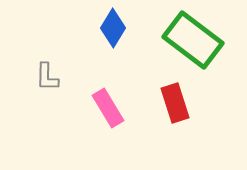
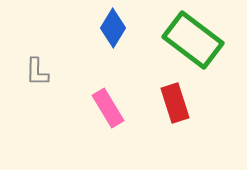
gray L-shape: moved 10 px left, 5 px up
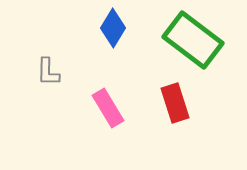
gray L-shape: moved 11 px right
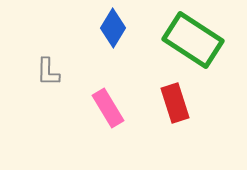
green rectangle: rotated 4 degrees counterclockwise
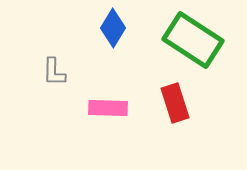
gray L-shape: moved 6 px right
pink rectangle: rotated 57 degrees counterclockwise
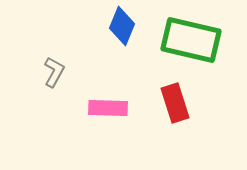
blue diamond: moved 9 px right, 2 px up; rotated 9 degrees counterclockwise
green rectangle: moved 2 px left; rotated 20 degrees counterclockwise
gray L-shape: rotated 152 degrees counterclockwise
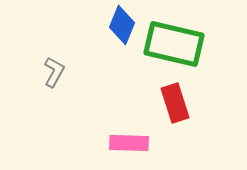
blue diamond: moved 1 px up
green rectangle: moved 17 px left, 4 px down
pink rectangle: moved 21 px right, 35 px down
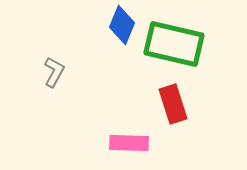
red rectangle: moved 2 px left, 1 px down
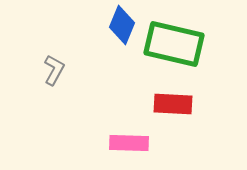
gray L-shape: moved 2 px up
red rectangle: rotated 69 degrees counterclockwise
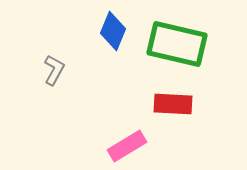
blue diamond: moved 9 px left, 6 px down
green rectangle: moved 3 px right
pink rectangle: moved 2 px left, 3 px down; rotated 33 degrees counterclockwise
